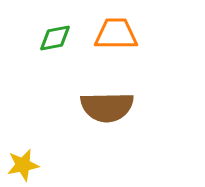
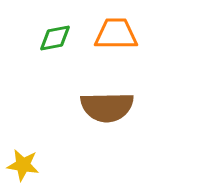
yellow star: rotated 20 degrees clockwise
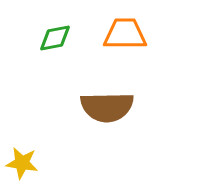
orange trapezoid: moved 9 px right
yellow star: moved 1 px left, 2 px up
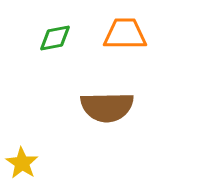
yellow star: rotated 24 degrees clockwise
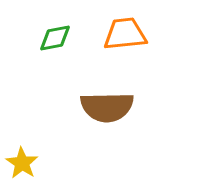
orange trapezoid: rotated 6 degrees counterclockwise
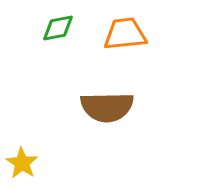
green diamond: moved 3 px right, 10 px up
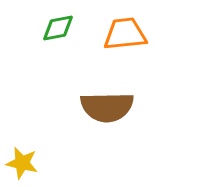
yellow star: rotated 20 degrees counterclockwise
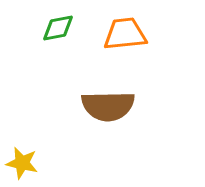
brown semicircle: moved 1 px right, 1 px up
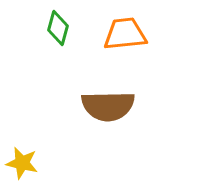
green diamond: rotated 64 degrees counterclockwise
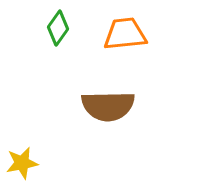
green diamond: rotated 20 degrees clockwise
yellow star: rotated 24 degrees counterclockwise
